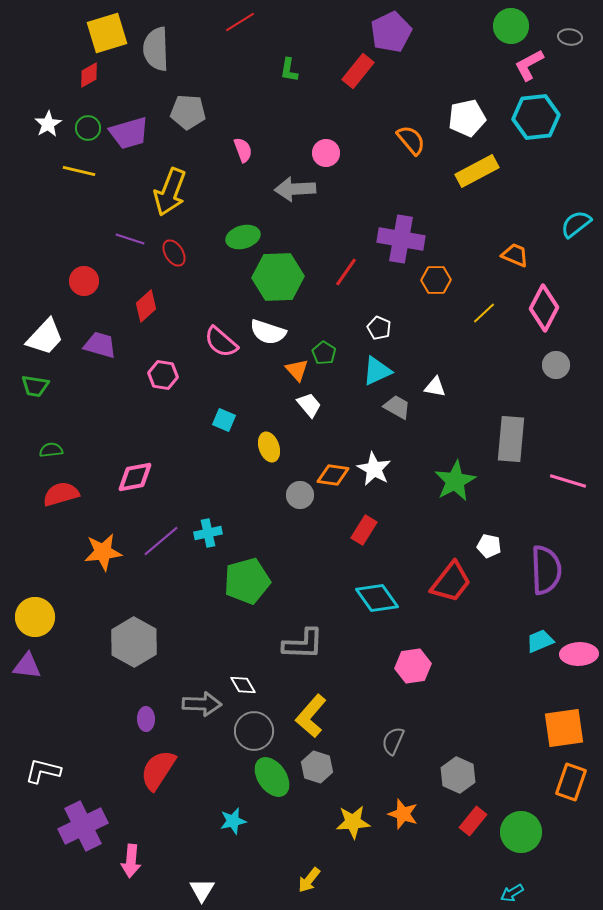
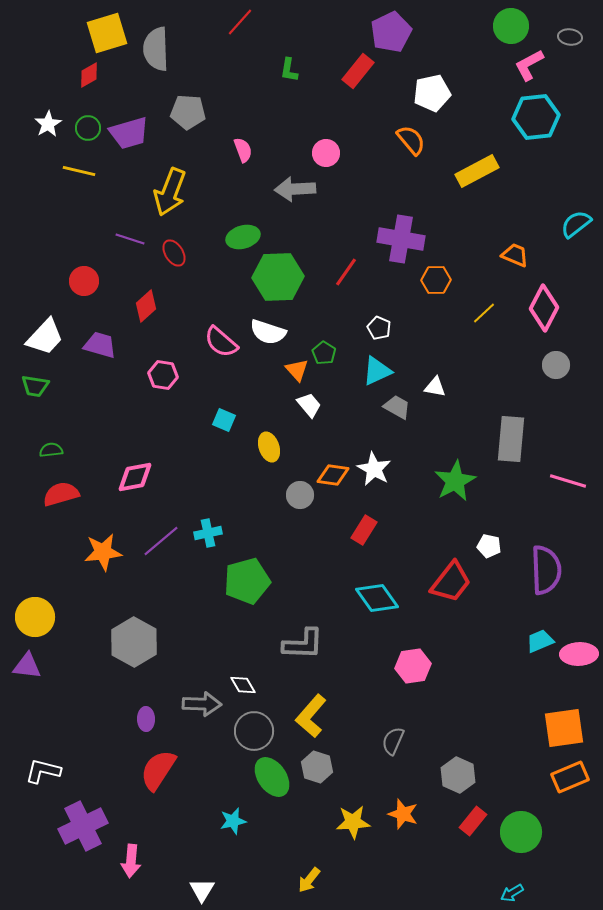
red line at (240, 22): rotated 16 degrees counterclockwise
white pentagon at (467, 118): moved 35 px left, 25 px up
orange rectangle at (571, 782): moved 1 px left, 5 px up; rotated 48 degrees clockwise
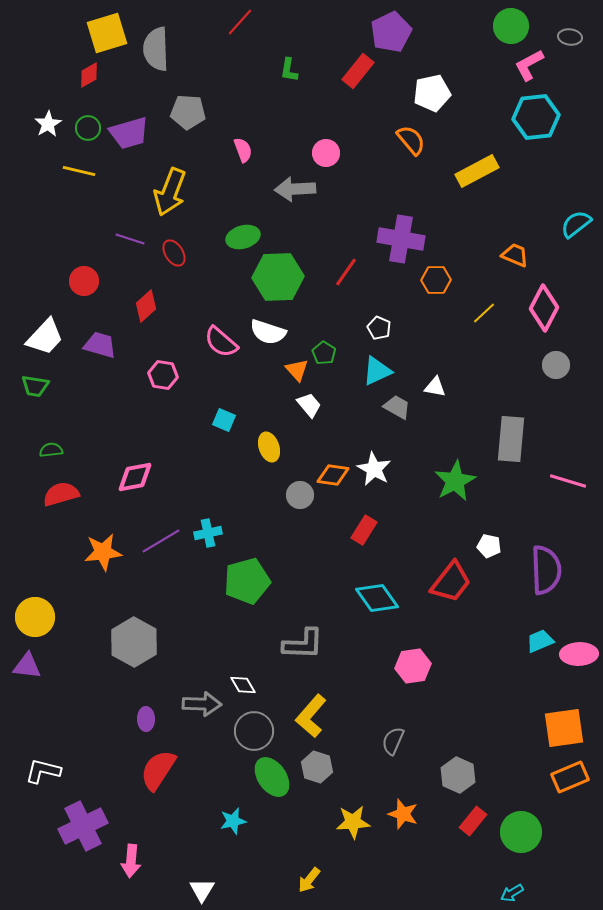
purple line at (161, 541): rotated 9 degrees clockwise
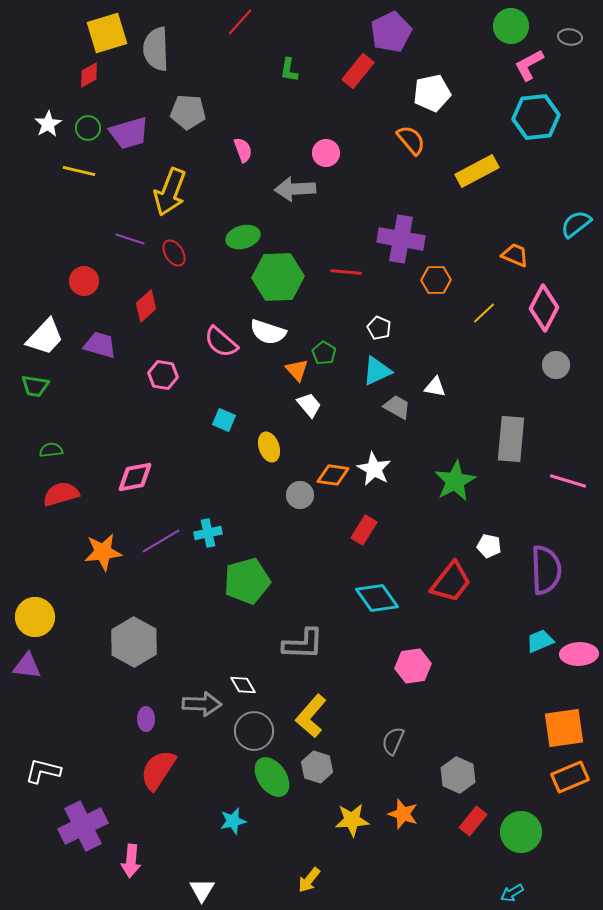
red line at (346, 272): rotated 60 degrees clockwise
yellow star at (353, 822): moved 1 px left, 2 px up
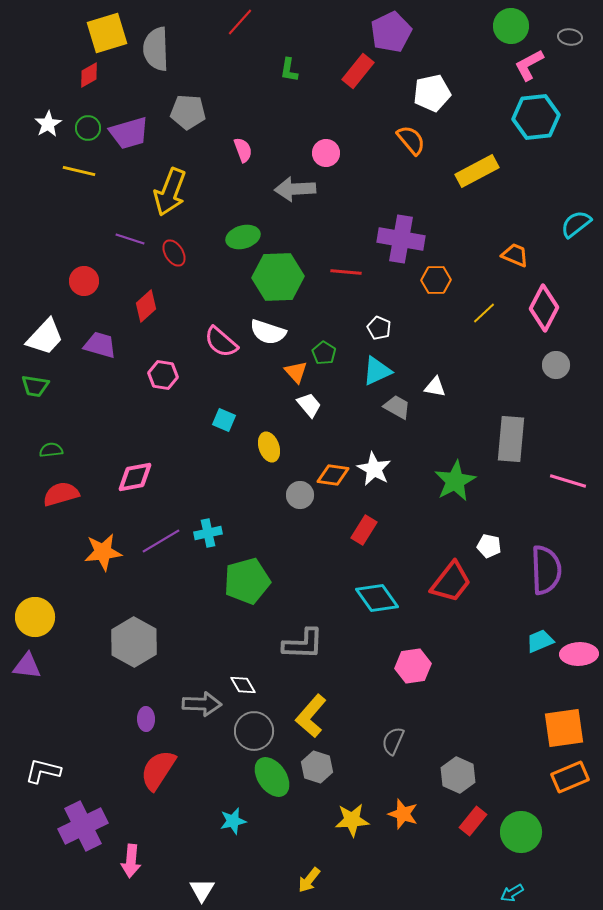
orange triangle at (297, 370): moved 1 px left, 2 px down
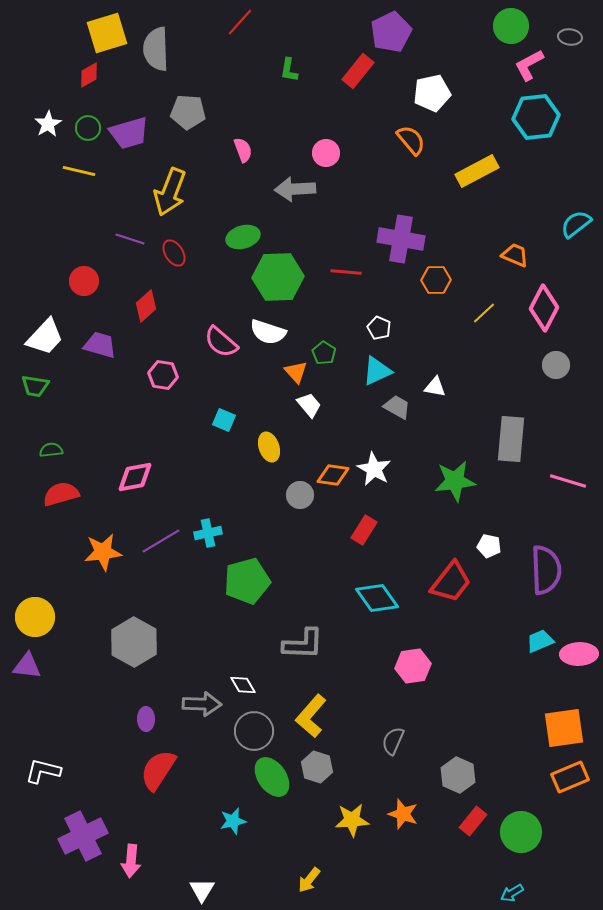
green star at (455, 481): rotated 21 degrees clockwise
purple cross at (83, 826): moved 10 px down
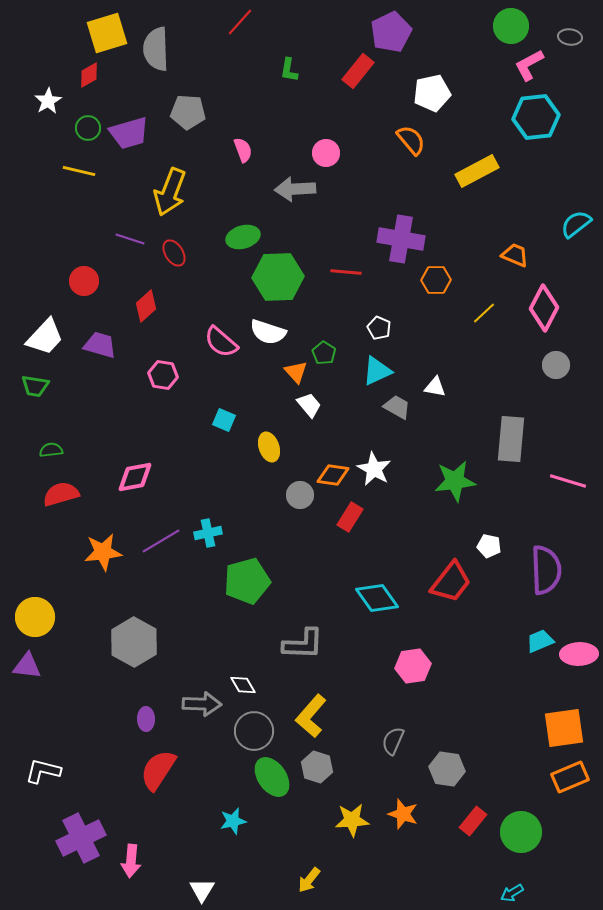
white star at (48, 124): moved 23 px up
red rectangle at (364, 530): moved 14 px left, 13 px up
gray hexagon at (458, 775): moved 11 px left, 6 px up; rotated 16 degrees counterclockwise
purple cross at (83, 836): moved 2 px left, 2 px down
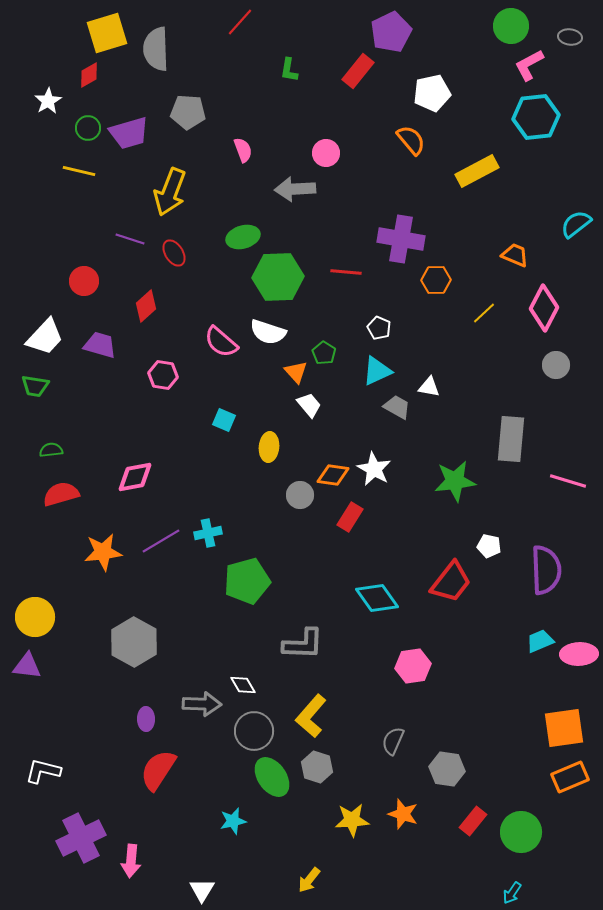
white triangle at (435, 387): moved 6 px left
yellow ellipse at (269, 447): rotated 24 degrees clockwise
cyan arrow at (512, 893): rotated 25 degrees counterclockwise
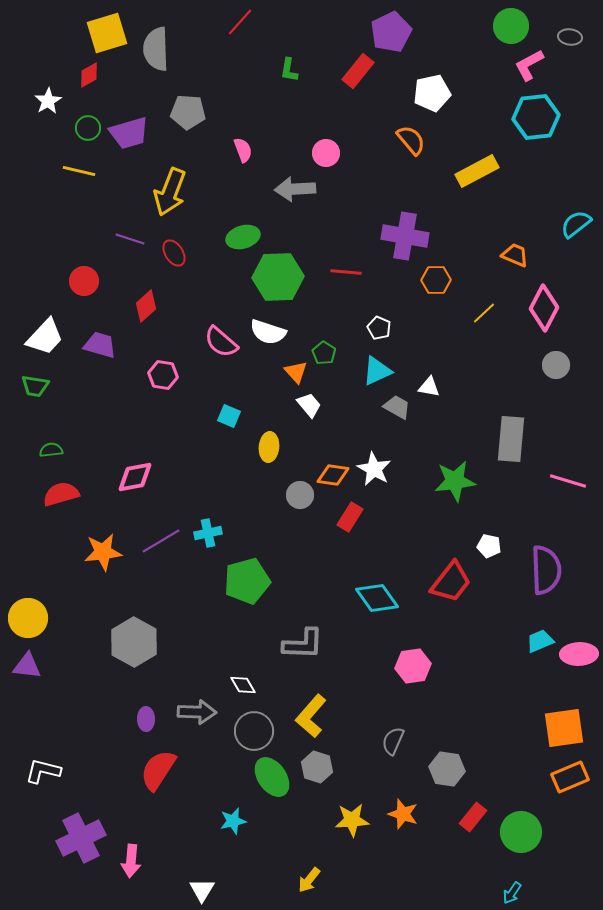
purple cross at (401, 239): moved 4 px right, 3 px up
cyan square at (224, 420): moved 5 px right, 4 px up
yellow circle at (35, 617): moved 7 px left, 1 px down
gray arrow at (202, 704): moved 5 px left, 8 px down
red rectangle at (473, 821): moved 4 px up
